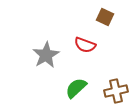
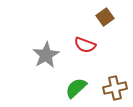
brown square: rotated 30 degrees clockwise
brown cross: moved 1 px left, 3 px up
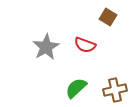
brown square: moved 3 px right; rotated 24 degrees counterclockwise
gray star: moved 8 px up
brown cross: moved 2 px down
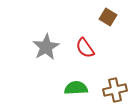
red semicircle: moved 3 px down; rotated 35 degrees clockwise
green semicircle: rotated 40 degrees clockwise
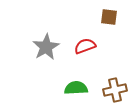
brown square: moved 1 px right; rotated 24 degrees counterclockwise
red semicircle: moved 2 px up; rotated 105 degrees clockwise
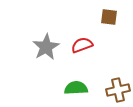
red semicircle: moved 3 px left, 1 px up
brown cross: moved 3 px right
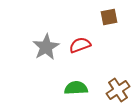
brown square: rotated 18 degrees counterclockwise
red semicircle: moved 2 px left
brown cross: rotated 20 degrees counterclockwise
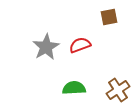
green semicircle: moved 2 px left
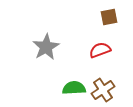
red semicircle: moved 20 px right, 5 px down
brown cross: moved 15 px left
